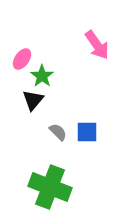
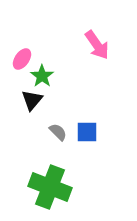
black triangle: moved 1 px left
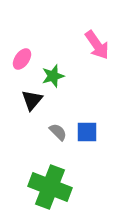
green star: moved 11 px right; rotated 20 degrees clockwise
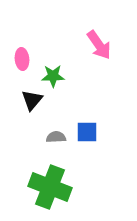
pink arrow: moved 2 px right
pink ellipse: rotated 40 degrees counterclockwise
green star: rotated 15 degrees clockwise
gray semicircle: moved 2 px left, 5 px down; rotated 48 degrees counterclockwise
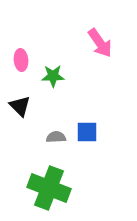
pink arrow: moved 1 px right, 2 px up
pink ellipse: moved 1 px left, 1 px down
black triangle: moved 12 px left, 6 px down; rotated 25 degrees counterclockwise
green cross: moved 1 px left, 1 px down
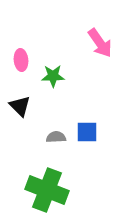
green cross: moved 2 px left, 2 px down
